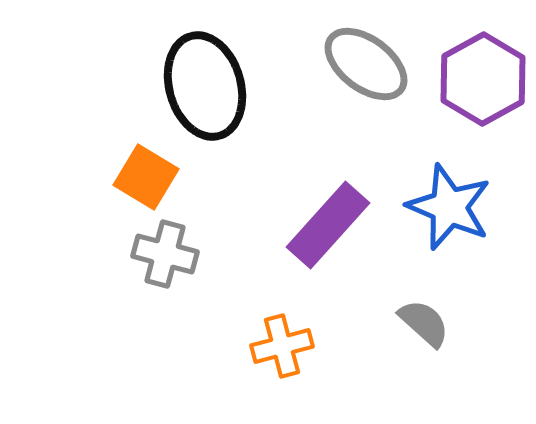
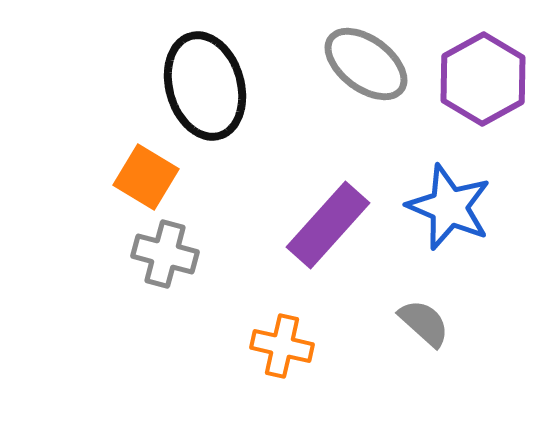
orange cross: rotated 28 degrees clockwise
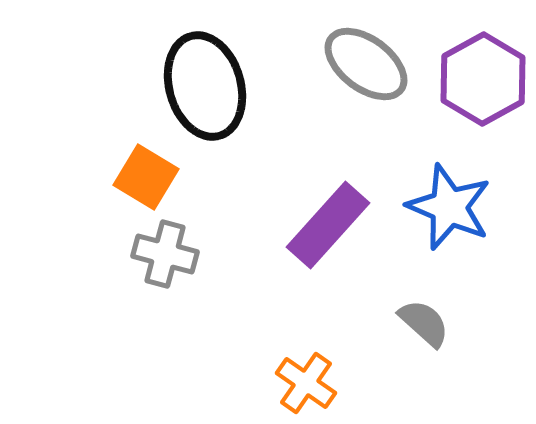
orange cross: moved 24 px right, 37 px down; rotated 22 degrees clockwise
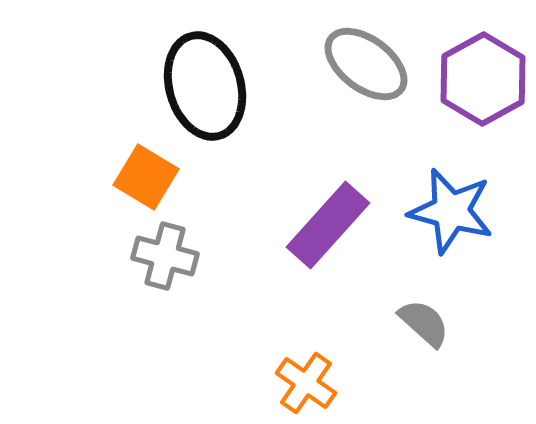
blue star: moved 2 px right, 4 px down; rotated 8 degrees counterclockwise
gray cross: moved 2 px down
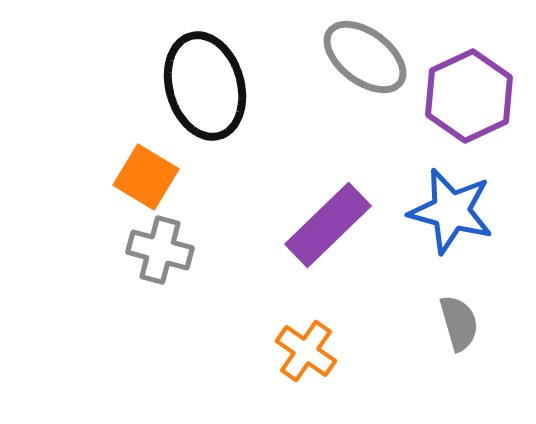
gray ellipse: moved 1 px left, 7 px up
purple hexagon: moved 14 px left, 17 px down; rotated 4 degrees clockwise
purple rectangle: rotated 4 degrees clockwise
gray cross: moved 5 px left, 6 px up
gray semicircle: moved 35 px right; rotated 32 degrees clockwise
orange cross: moved 32 px up
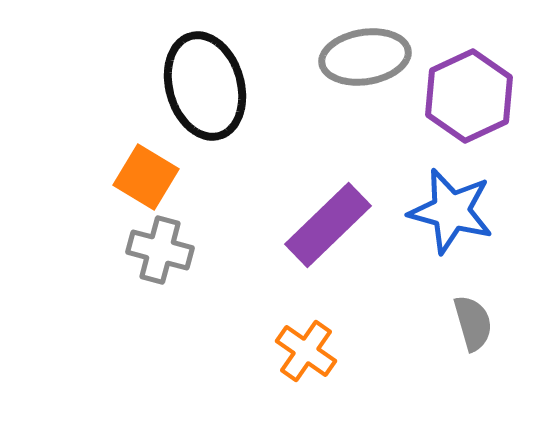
gray ellipse: rotated 46 degrees counterclockwise
gray semicircle: moved 14 px right
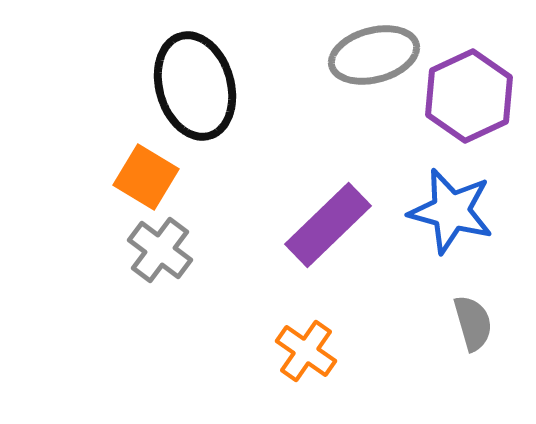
gray ellipse: moved 9 px right, 2 px up; rotated 6 degrees counterclockwise
black ellipse: moved 10 px left
gray cross: rotated 22 degrees clockwise
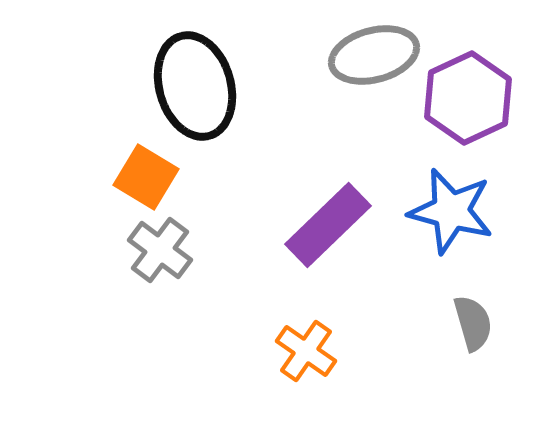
purple hexagon: moved 1 px left, 2 px down
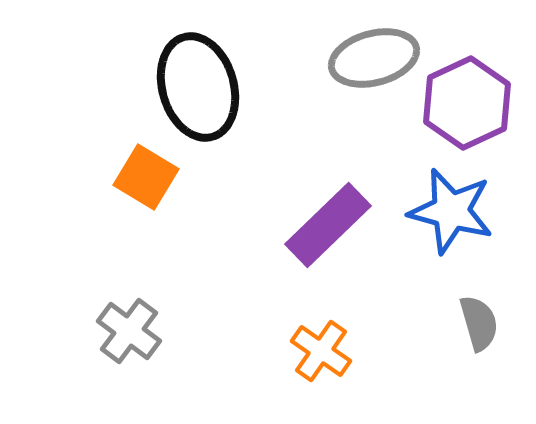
gray ellipse: moved 3 px down
black ellipse: moved 3 px right, 1 px down
purple hexagon: moved 1 px left, 5 px down
gray cross: moved 31 px left, 81 px down
gray semicircle: moved 6 px right
orange cross: moved 15 px right
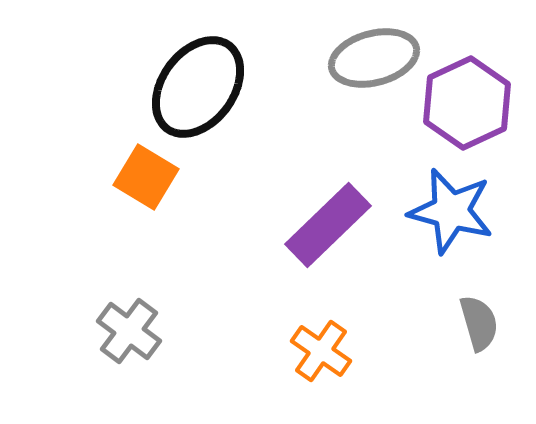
black ellipse: rotated 52 degrees clockwise
